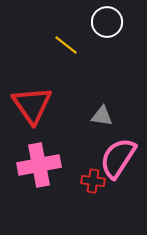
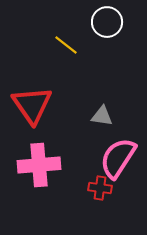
pink cross: rotated 6 degrees clockwise
red cross: moved 7 px right, 7 px down
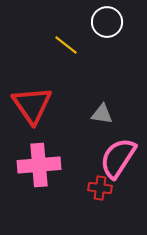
gray triangle: moved 2 px up
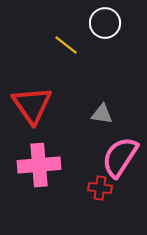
white circle: moved 2 px left, 1 px down
pink semicircle: moved 2 px right, 1 px up
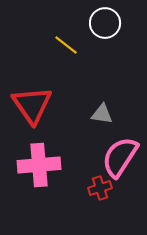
red cross: rotated 25 degrees counterclockwise
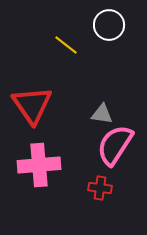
white circle: moved 4 px right, 2 px down
pink semicircle: moved 5 px left, 12 px up
red cross: rotated 25 degrees clockwise
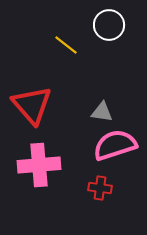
red triangle: rotated 6 degrees counterclockwise
gray triangle: moved 2 px up
pink semicircle: rotated 39 degrees clockwise
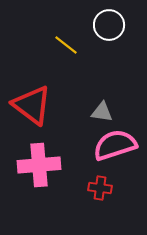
red triangle: rotated 12 degrees counterclockwise
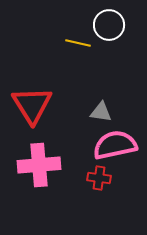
yellow line: moved 12 px right, 2 px up; rotated 25 degrees counterclockwise
red triangle: rotated 21 degrees clockwise
gray triangle: moved 1 px left
pink semicircle: rotated 6 degrees clockwise
red cross: moved 1 px left, 10 px up
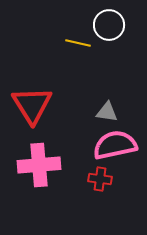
gray triangle: moved 6 px right
red cross: moved 1 px right, 1 px down
